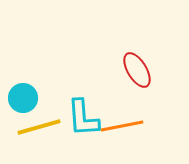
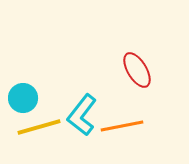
cyan L-shape: moved 1 px left, 3 px up; rotated 42 degrees clockwise
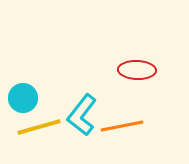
red ellipse: rotated 57 degrees counterclockwise
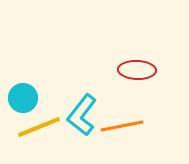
yellow line: rotated 6 degrees counterclockwise
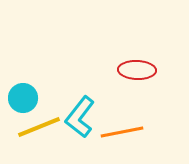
cyan L-shape: moved 2 px left, 2 px down
orange line: moved 6 px down
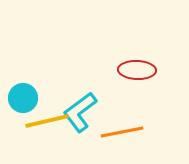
cyan L-shape: moved 5 px up; rotated 15 degrees clockwise
yellow line: moved 8 px right, 6 px up; rotated 9 degrees clockwise
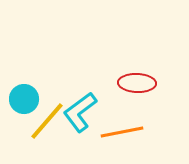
red ellipse: moved 13 px down
cyan circle: moved 1 px right, 1 px down
yellow line: rotated 36 degrees counterclockwise
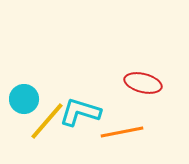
red ellipse: moved 6 px right; rotated 12 degrees clockwise
cyan L-shape: rotated 54 degrees clockwise
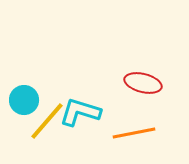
cyan circle: moved 1 px down
orange line: moved 12 px right, 1 px down
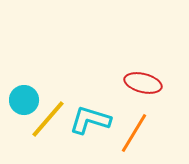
cyan L-shape: moved 10 px right, 8 px down
yellow line: moved 1 px right, 2 px up
orange line: rotated 48 degrees counterclockwise
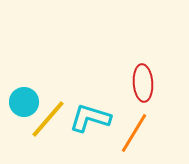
red ellipse: rotated 72 degrees clockwise
cyan circle: moved 2 px down
cyan L-shape: moved 2 px up
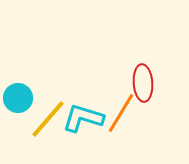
cyan circle: moved 6 px left, 4 px up
cyan L-shape: moved 7 px left
orange line: moved 13 px left, 20 px up
